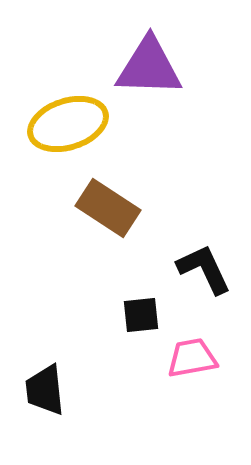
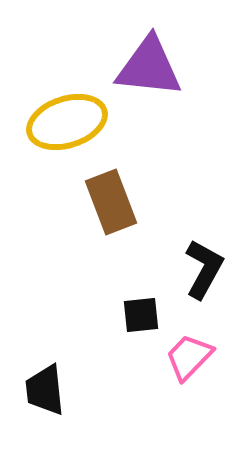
purple triangle: rotated 4 degrees clockwise
yellow ellipse: moved 1 px left, 2 px up
brown rectangle: moved 3 px right, 6 px up; rotated 36 degrees clockwise
black L-shape: rotated 54 degrees clockwise
pink trapezoid: moved 3 px left, 1 px up; rotated 36 degrees counterclockwise
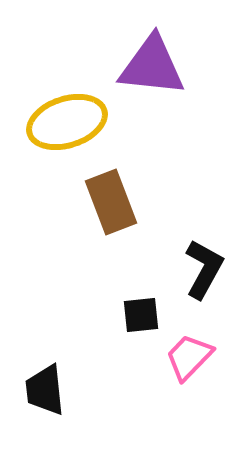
purple triangle: moved 3 px right, 1 px up
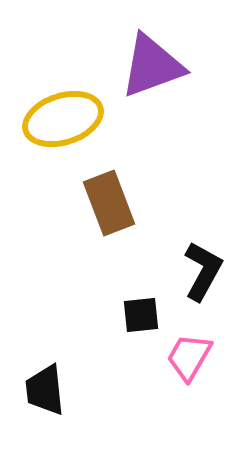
purple triangle: rotated 26 degrees counterclockwise
yellow ellipse: moved 4 px left, 3 px up
brown rectangle: moved 2 px left, 1 px down
black L-shape: moved 1 px left, 2 px down
pink trapezoid: rotated 14 degrees counterclockwise
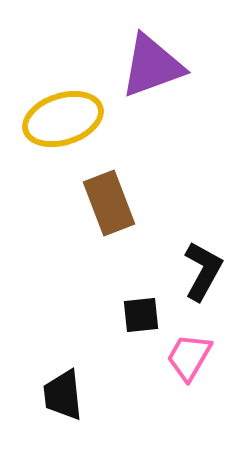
black trapezoid: moved 18 px right, 5 px down
